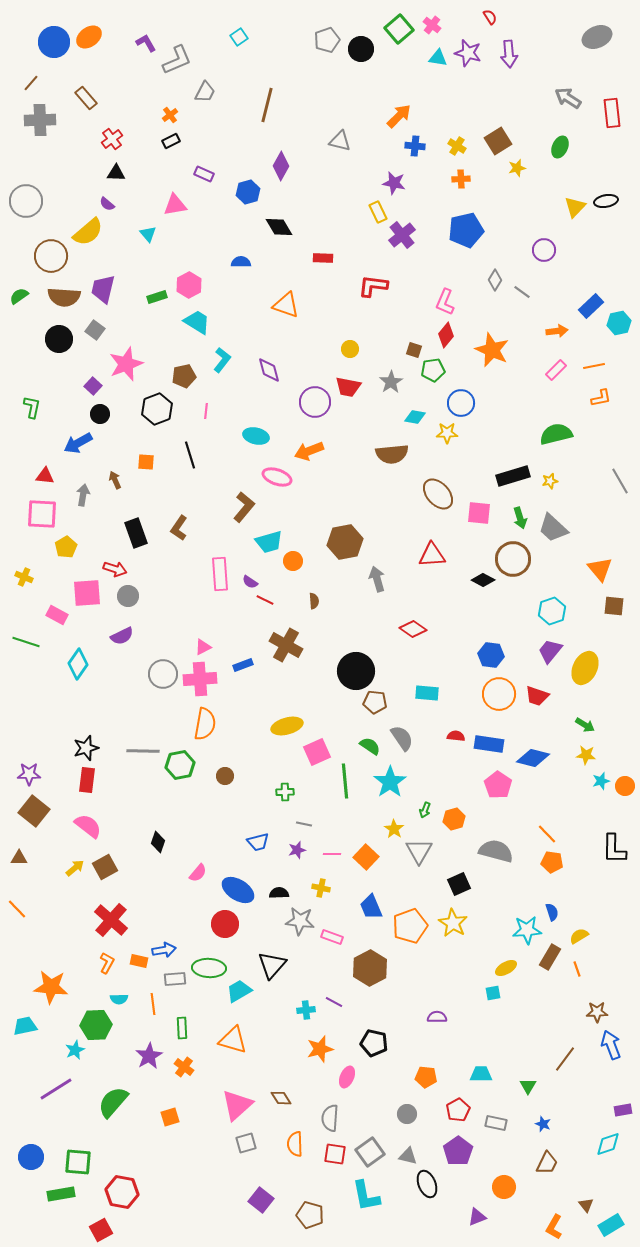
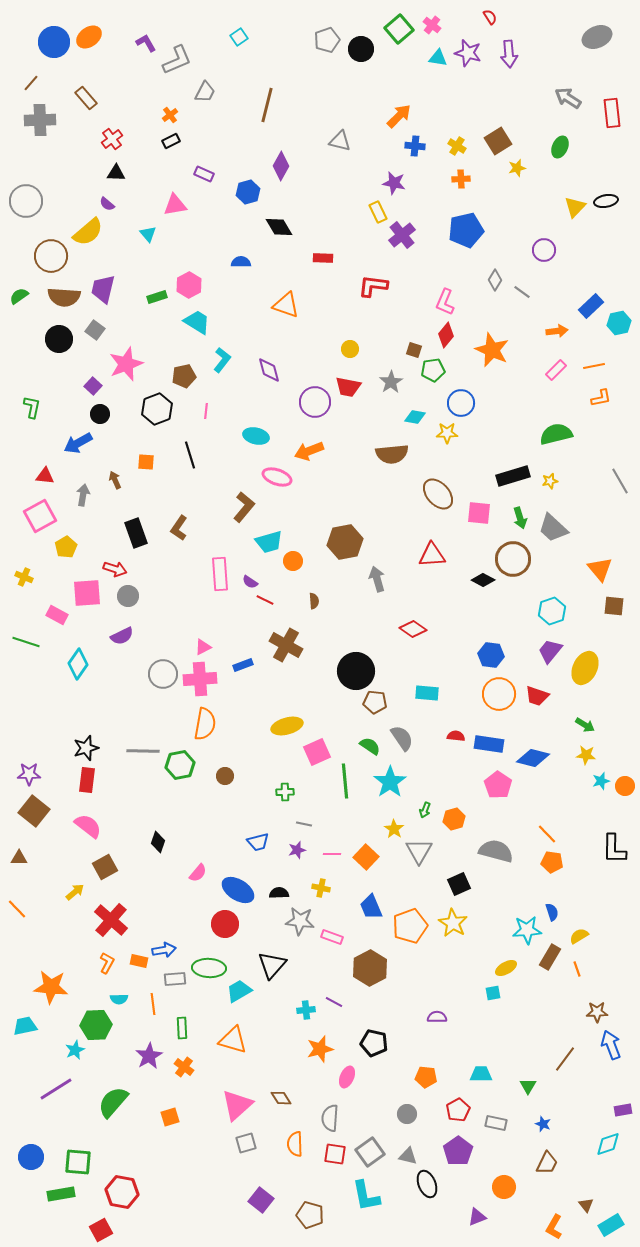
pink square at (42, 514): moved 2 px left, 2 px down; rotated 32 degrees counterclockwise
yellow arrow at (75, 868): moved 24 px down
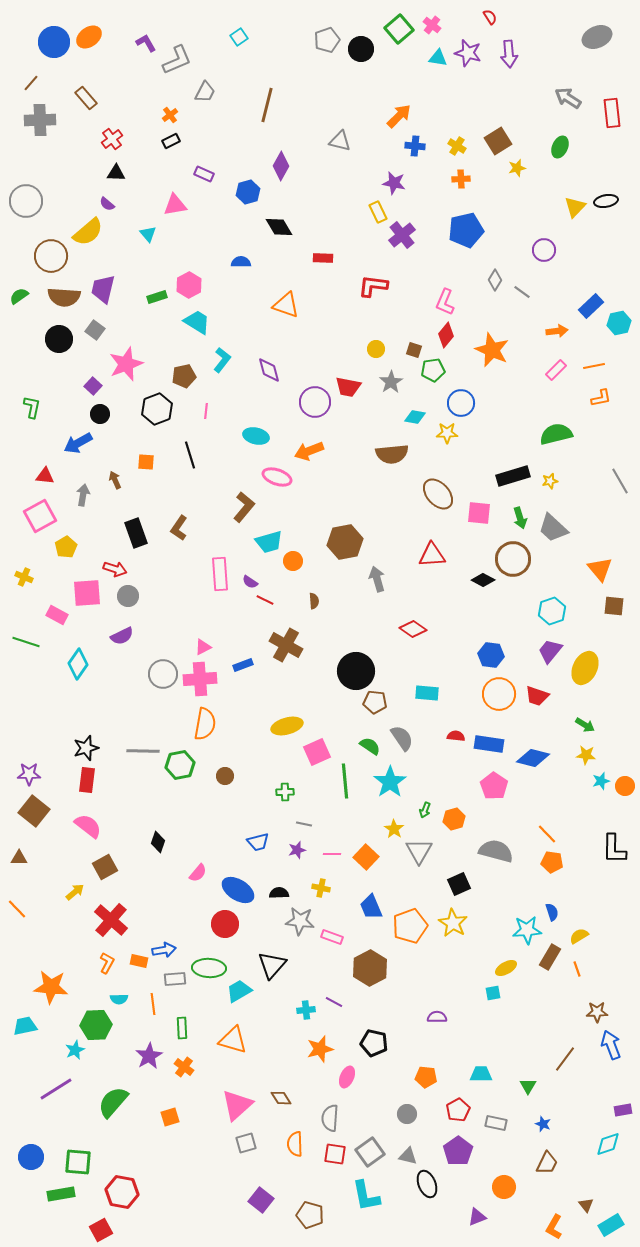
yellow circle at (350, 349): moved 26 px right
pink pentagon at (498, 785): moved 4 px left, 1 px down
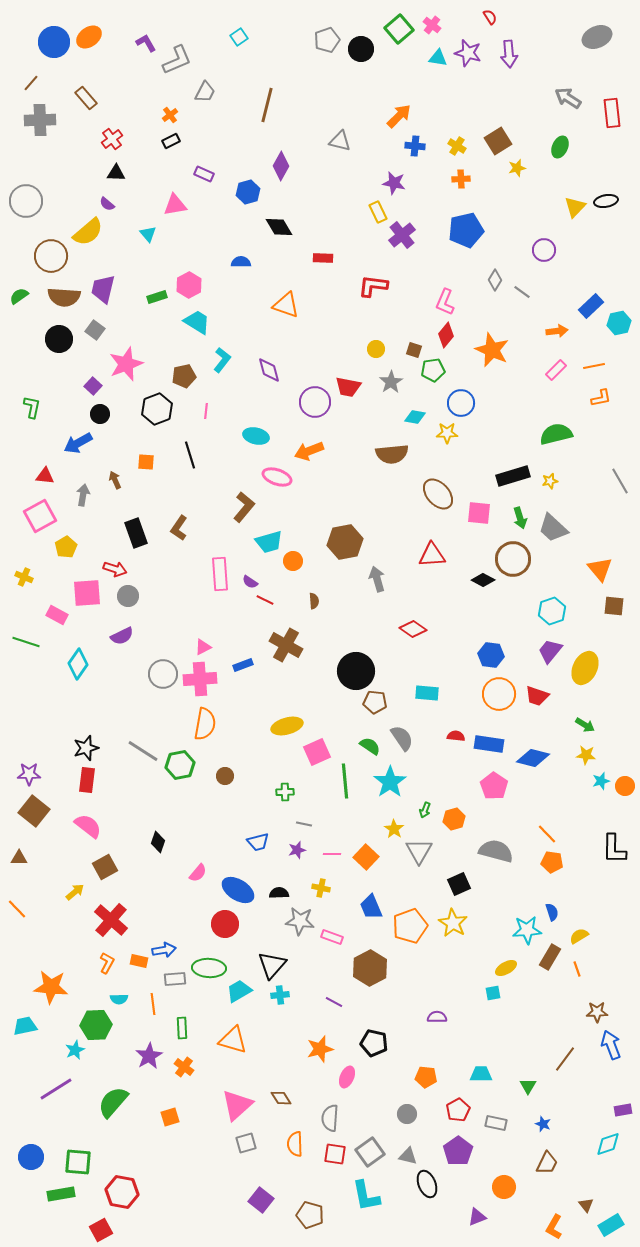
gray line at (143, 751): rotated 32 degrees clockwise
cyan cross at (306, 1010): moved 26 px left, 15 px up
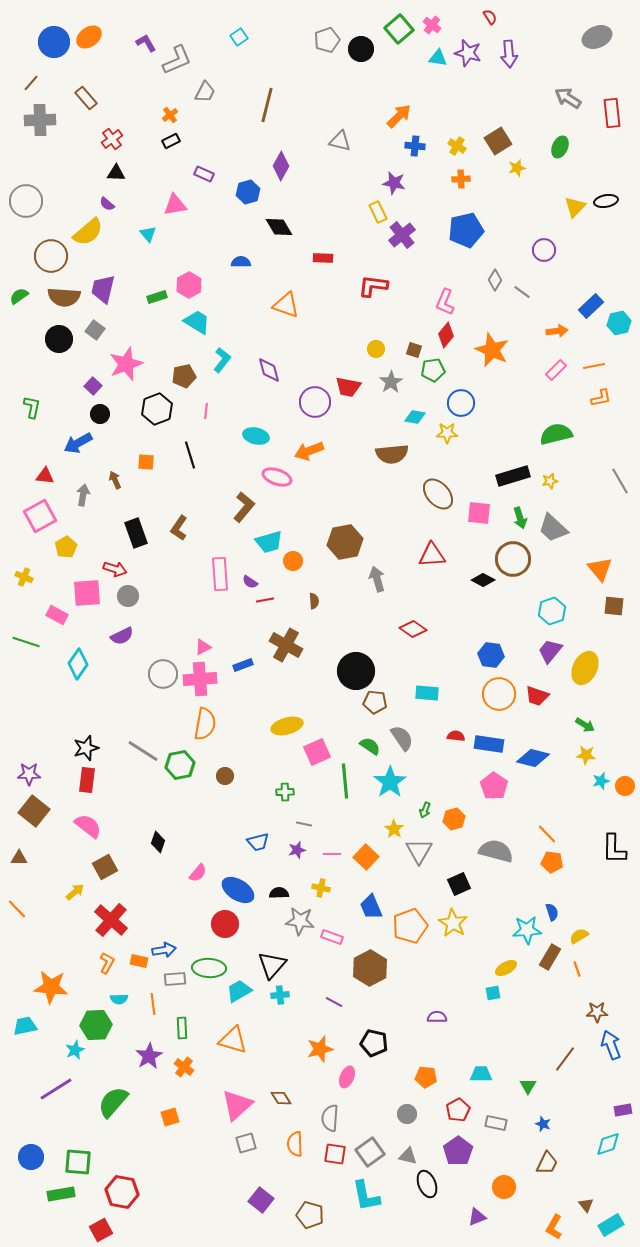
red line at (265, 600): rotated 36 degrees counterclockwise
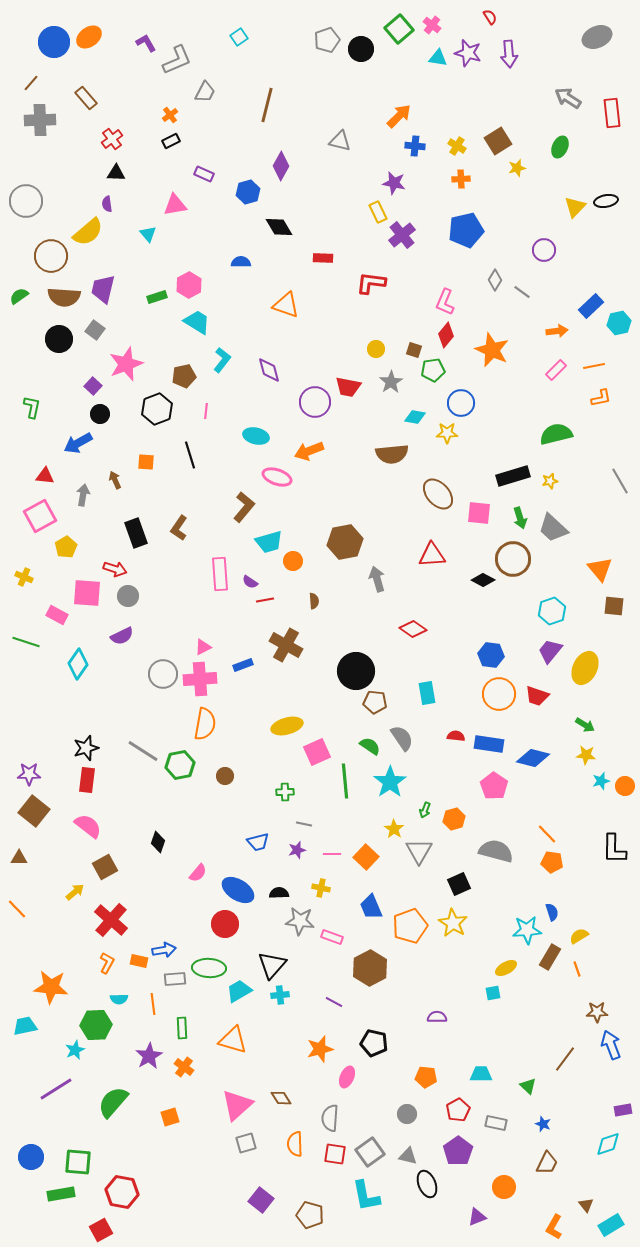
purple semicircle at (107, 204): rotated 42 degrees clockwise
red L-shape at (373, 286): moved 2 px left, 3 px up
pink square at (87, 593): rotated 8 degrees clockwise
cyan rectangle at (427, 693): rotated 75 degrees clockwise
green triangle at (528, 1086): rotated 18 degrees counterclockwise
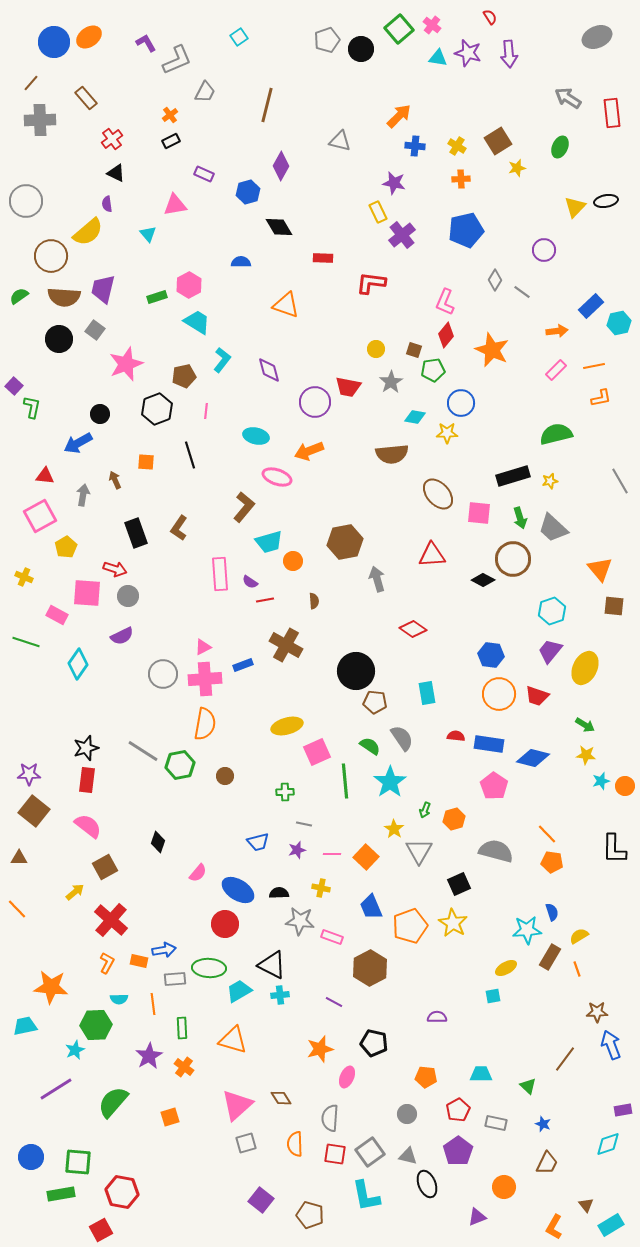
black triangle at (116, 173): rotated 24 degrees clockwise
purple square at (93, 386): moved 79 px left
pink cross at (200, 679): moved 5 px right
black triangle at (272, 965): rotated 44 degrees counterclockwise
cyan square at (493, 993): moved 3 px down
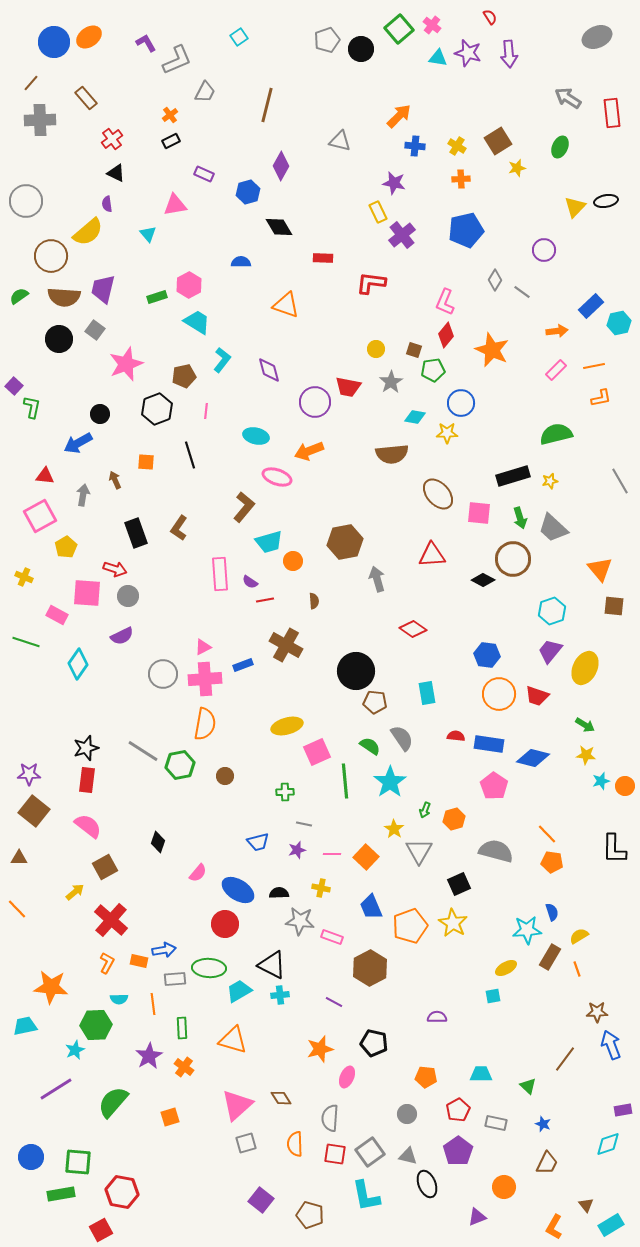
blue hexagon at (491, 655): moved 4 px left
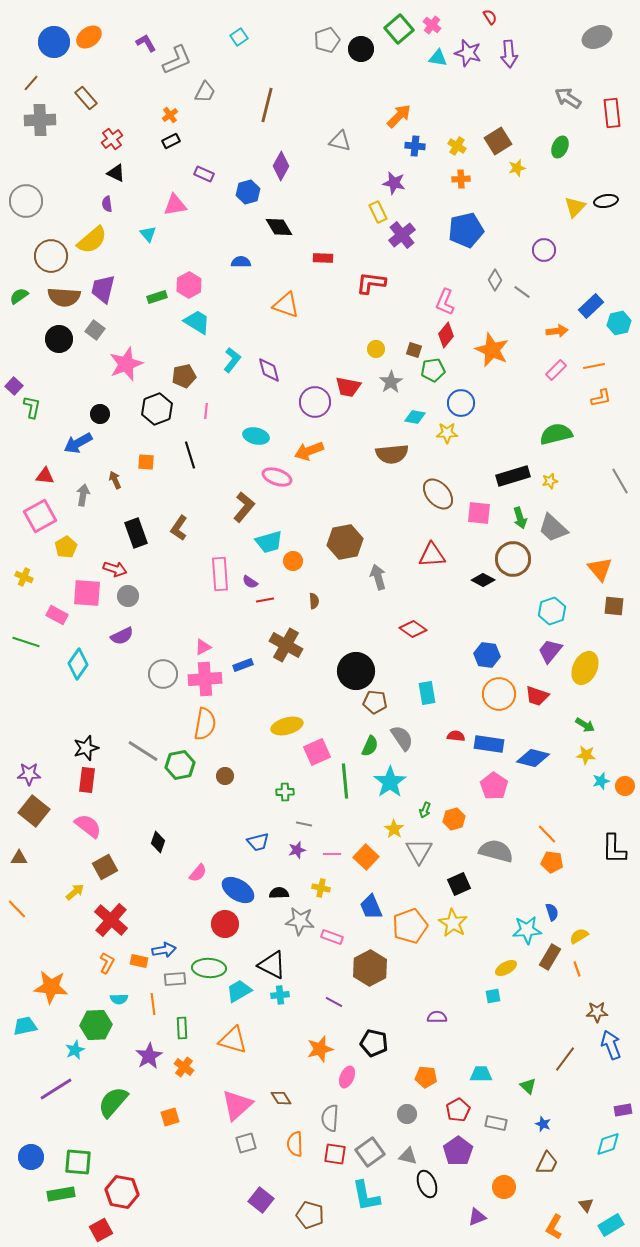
yellow semicircle at (88, 232): moved 4 px right, 8 px down
cyan L-shape at (222, 360): moved 10 px right
gray arrow at (377, 579): moved 1 px right, 2 px up
green semicircle at (370, 746): rotated 80 degrees clockwise
